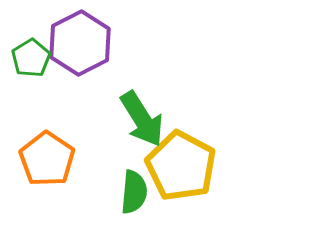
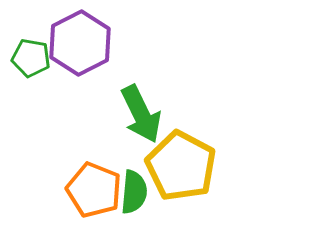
green pentagon: rotated 30 degrees counterclockwise
green arrow: moved 1 px left, 5 px up; rotated 6 degrees clockwise
orange pentagon: moved 47 px right, 31 px down; rotated 12 degrees counterclockwise
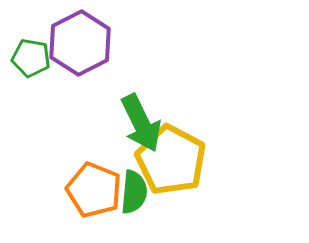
green arrow: moved 9 px down
yellow pentagon: moved 10 px left, 6 px up
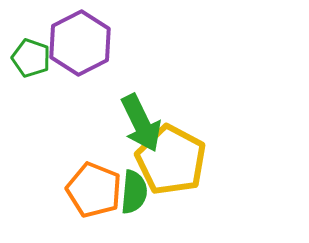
green pentagon: rotated 9 degrees clockwise
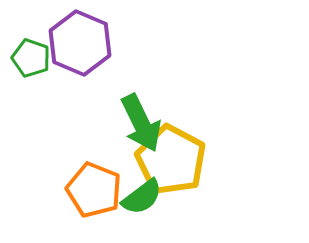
purple hexagon: rotated 10 degrees counterclockwise
green semicircle: moved 8 px right, 5 px down; rotated 48 degrees clockwise
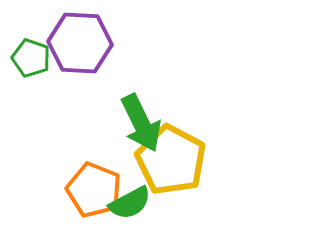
purple hexagon: rotated 20 degrees counterclockwise
green semicircle: moved 12 px left, 6 px down; rotated 9 degrees clockwise
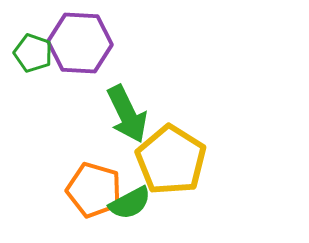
green pentagon: moved 2 px right, 5 px up
green arrow: moved 14 px left, 9 px up
yellow pentagon: rotated 4 degrees clockwise
orange pentagon: rotated 6 degrees counterclockwise
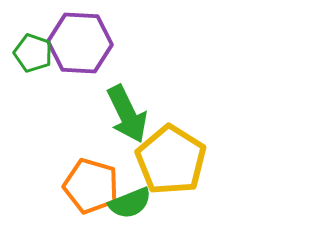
orange pentagon: moved 3 px left, 4 px up
green semicircle: rotated 6 degrees clockwise
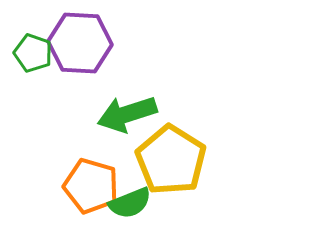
green arrow: rotated 98 degrees clockwise
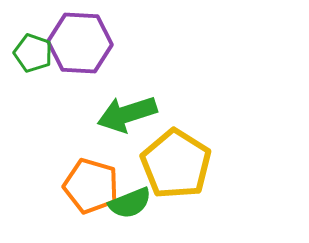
yellow pentagon: moved 5 px right, 4 px down
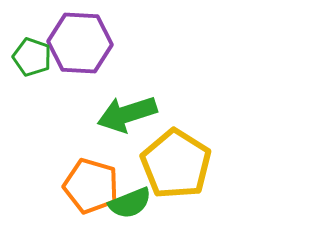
green pentagon: moved 1 px left, 4 px down
